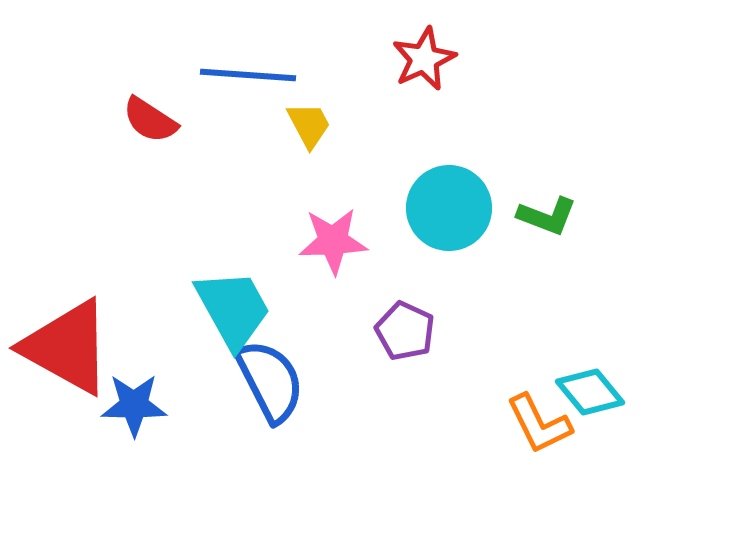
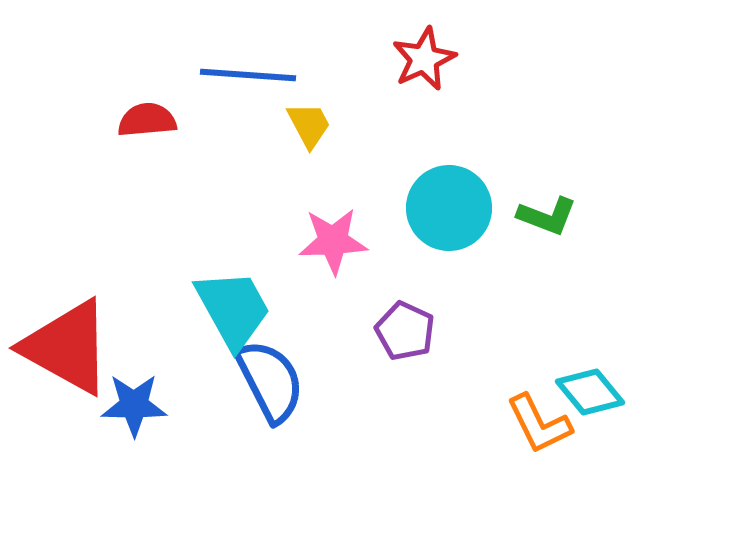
red semicircle: moved 3 px left; rotated 142 degrees clockwise
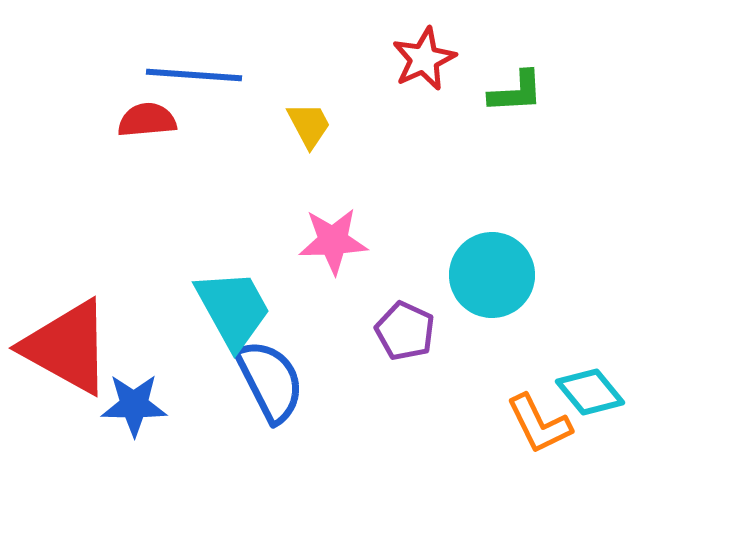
blue line: moved 54 px left
cyan circle: moved 43 px right, 67 px down
green L-shape: moved 31 px left, 124 px up; rotated 24 degrees counterclockwise
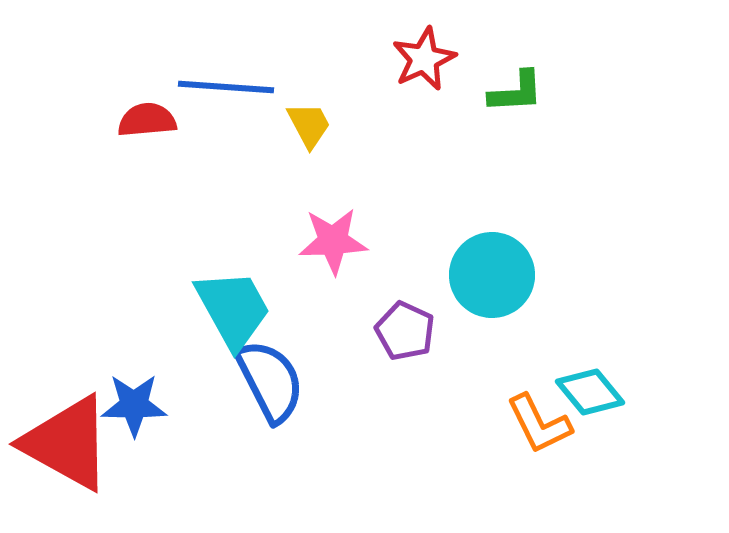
blue line: moved 32 px right, 12 px down
red triangle: moved 96 px down
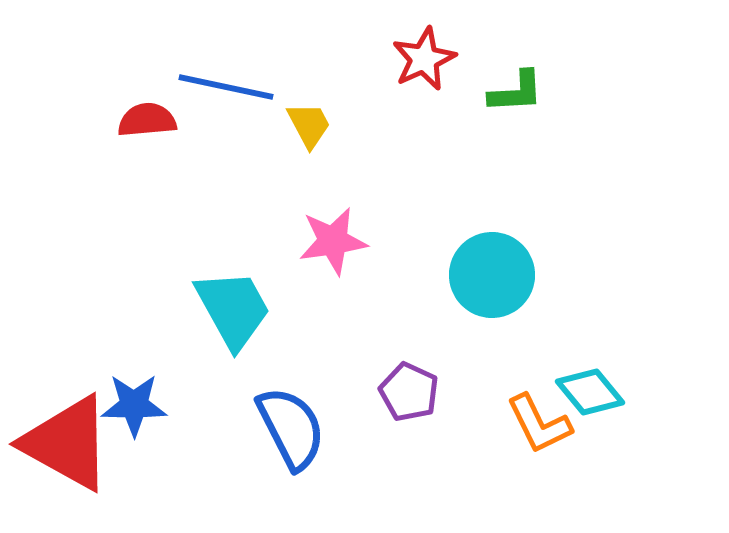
blue line: rotated 8 degrees clockwise
pink star: rotated 6 degrees counterclockwise
purple pentagon: moved 4 px right, 61 px down
blue semicircle: moved 21 px right, 47 px down
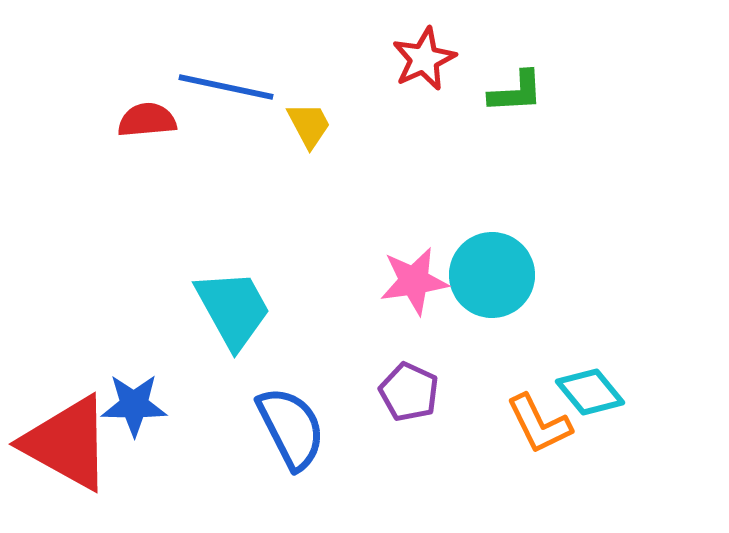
pink star: moved 81 px right, 40 px down
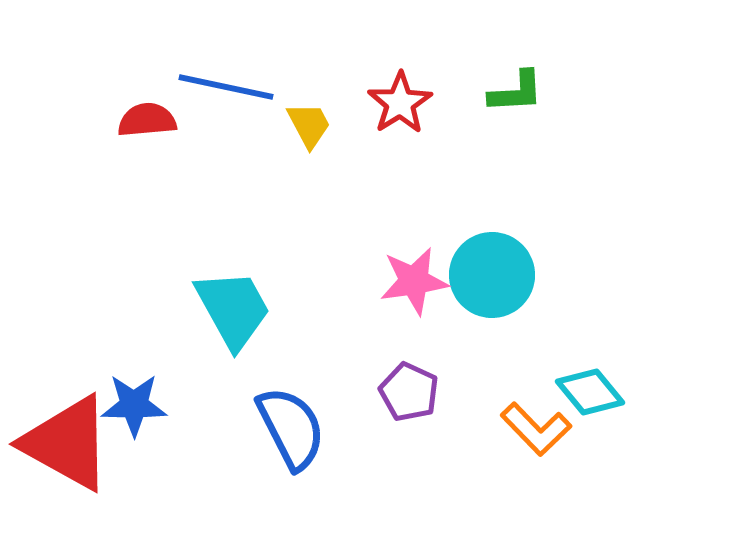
red star: moved 24 px left, 44 px down; rotated 8 degrees counterclockwise
orange L-shape: moved 3 px left, 5 px down; rotated 18 degrees counterclockwise
